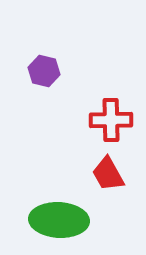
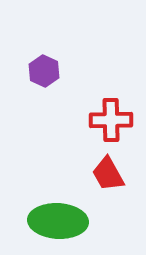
purple hexagon: rotated 12 degrees clockwise
green ellipse: moved 1 px left, 1 px down
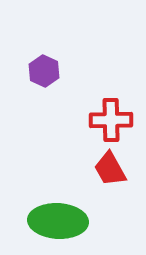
red trapezoid: moved 2 px right, 5 px up
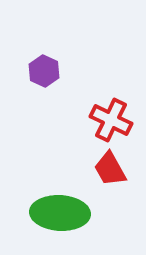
red cross: rotated 27 degrees clockwise
green ellipse: moved 2 px right, 8 px up
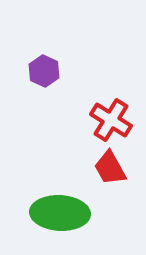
red cross: rotated 6 degrees clockwise
red trapezoid: moved 1 px up
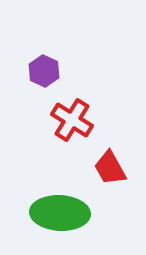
red cross: moved 39 px left
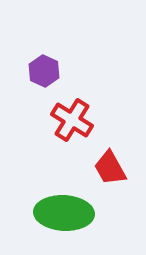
green ellipse: moved 4 px right
